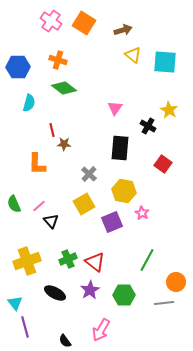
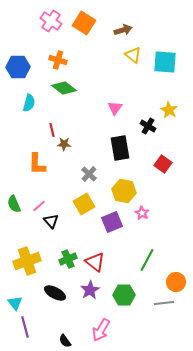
black rectangle: rotated 15 degrees counterclockwise
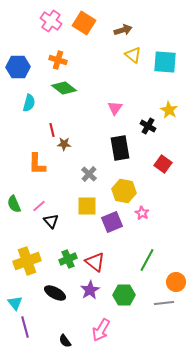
yellow square: moved 3 px right, 2 px down; rotated 30 degrees clockwise
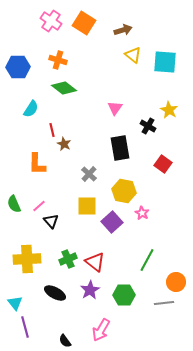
cyan semicircle: moved 2 px right, 6 px down; rotated 18 degrees clockwise
brown star: rotated 24 degrees clockwise
purple square: rotated 20 degrees counterclockwise
yellow cross: moved 2 px up; rotated 16 degrees clockwise
